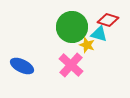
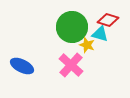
cyan triangle: moved 1 px right
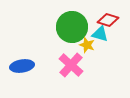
blue ellipse: rotated 35 degrees counterclockwise
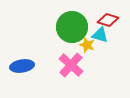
cyan triangle: moved 1 px down
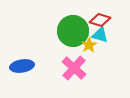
red diamond: moved 8 px left
green circle: moved 1 px right, 4 px down
yellow star: moved 2 px right; rotated 21 degrees clockwise
pink cross: moved 3 px right, 3 px down
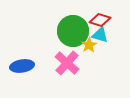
pink cross: moved 7 px left, 5 px up
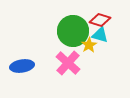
pink cross: moved 1 px right
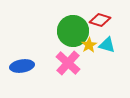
cyan triangle: moved 7 px right, 10 px down
